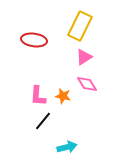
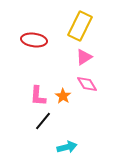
orange star: rotated 21 degrees clockwise
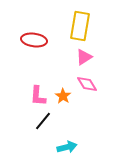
yellow rectangle: rotated 16 degrees counterclockwise
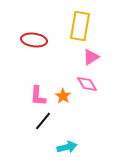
pink triangle: moved 7 px right
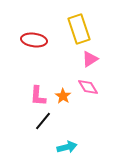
yellow rectangle: moved 1 px left, 3 px down; rotated 28 degrees counterclockwise
pink triangle: moved 1 px left, 2 px down
pink diamond: moved 1 px right, 3 px down
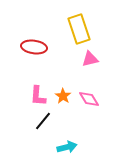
red ellipse: moved 7 px down
pink triangle: rotated 18 degrees clockwise
pink diamond: moved 1 px right, 12 px down
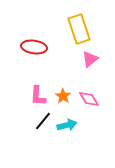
pink triangle: rotated 24 degrees counterclockwise
cyan arrow: moved 22 px up
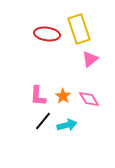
red ellipse: moved 13 px right, 13 px up
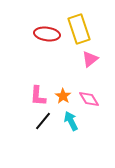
cyan arrow: moved 4 px right, 4 px up; rotated 102 degrees counterclockwise
